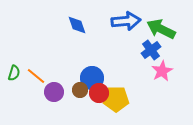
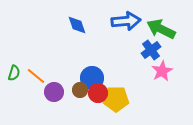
red circle: moved 1 px left
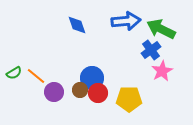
green semicircle: rotated 42 degrees clockwise
yellow pentagon: moved 13 px right
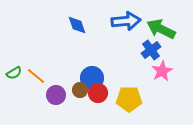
purple circle: moved 2 px right, 3 px down
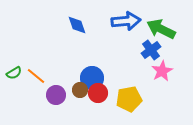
yellow pentagon: rotated 10 degrees counterclockwise
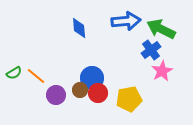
blue diamond: moved 2 px right, 3 px down; rotated 15 degrees clockwise
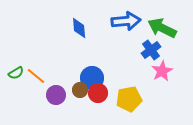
green arrow: moved 1 px right, 1 px up
green semicircle: moved 2 px right
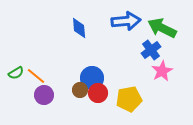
purple circle: moved 12 px left
